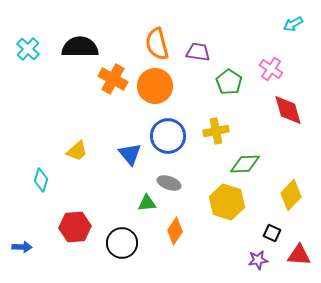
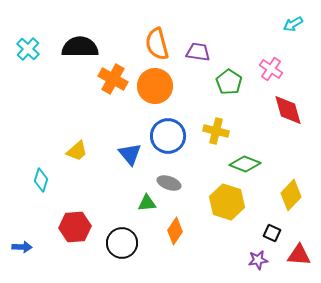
yellow cross: rotated 25 degrees clockwise
green diamond: rotated 24 degrees clockwise
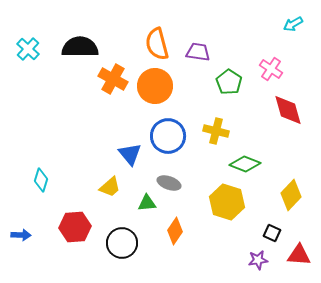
yellow trapezoid: moved 33 px right, 36 px down
blue arrow: moved 1 px left, 12 px up
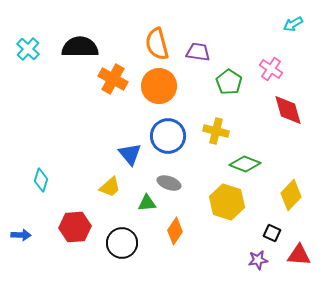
orange circle: moved 4 px right
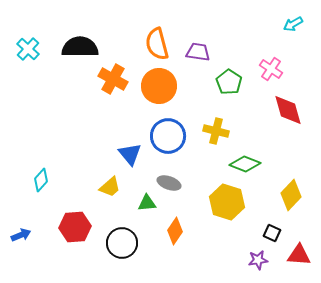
cyan diamond: rotated 25 degrees clockwise
blue arrow: rotated 24 degrees counterclockwise
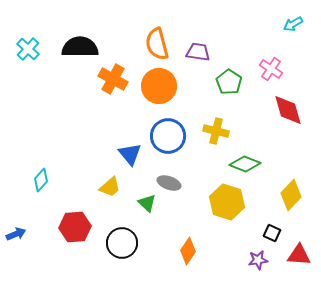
green triangle: rotated 48 degrees clockwise
orange diamond: moved 13 px right, 20 px down
blue arrow: moved 5 px left, 1 px up
